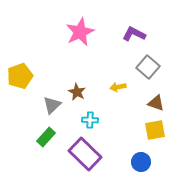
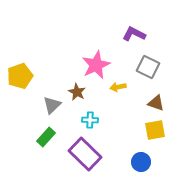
pink star: moved 16 px right, 33 px down
gray square: rotated 15 degrees counterclockwise
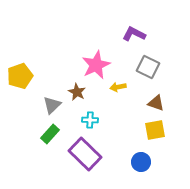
green rectangle: moved 4 px right, 3 px up
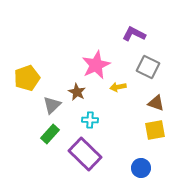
yellow pentagon: moved 7 px right, 2 px down
blue circle: moved 6 px down
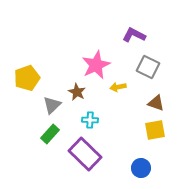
purple L-shape: moved 1 px down
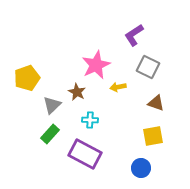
purple L-shape: rotated 60 degrees counterclockwise
yellow square: moved 2 px left, 6 px down
purple rectangle: rotated 16 degrees counterclockwise
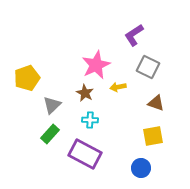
brown star: moved 8 px right, 1 px down
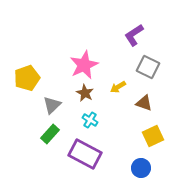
pink star: moved 12 px left
yellow arrow: rotated 21 degrees counterclockwise
brown triangle: moved 12 px left
cyan cross: rotated 28 degrees clockwise
yellow square: rotated 15 degrees counterclockwise
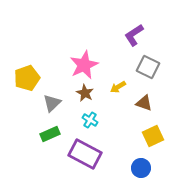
gray triangle: moved 2 px up
green rectangle: rotated 24 degrees clockwise
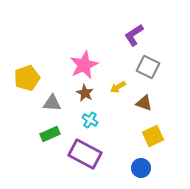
gray triangle: rotated 48 degrees clockwise
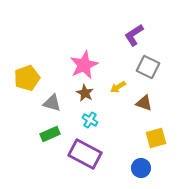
gray triangle: rotated 12 degrees clockwise
yellow square: moved 3 px right, 2 px down; rotated 10 degrees clockwise
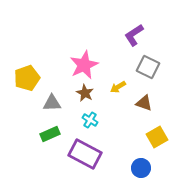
gray triangle: rotated 18 degrees counterclockwise
yellow square: moved 1 px right, 1 px up; rotated 15 degrees counterclockwise
